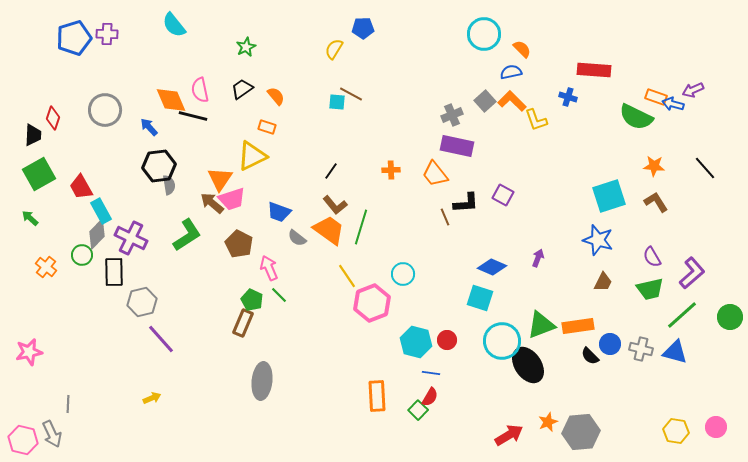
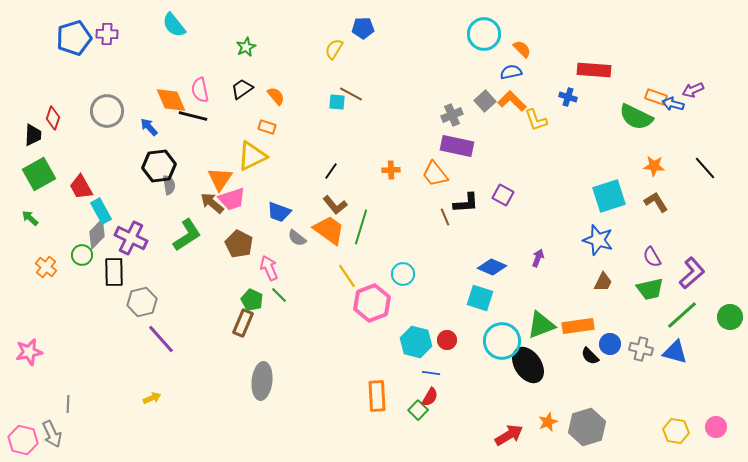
gray circle at (105, 110): moved 2 px right, 1 px down
gray hexagon at (581, 432): moved 6 px right, 5 px up; rotated 12 degrees counterclockwise
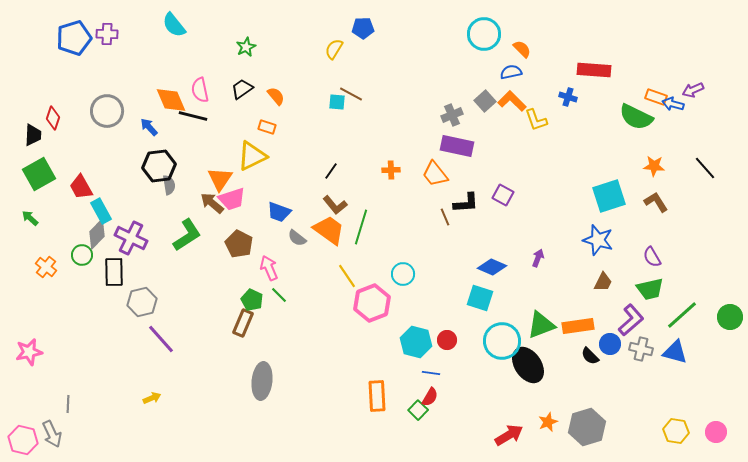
purple L-shape at (692, 273): moved 61 px left, 47 px down
pink circle at (716, 427): moved 5 px down
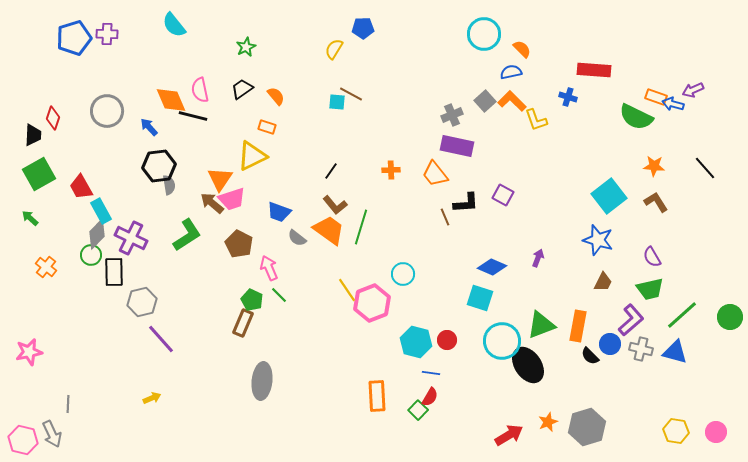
cyan square at (609, 196): rotated 20 degrees counterclockwise
green circle at (82, 255): moved 9 px right
yellow line at (347, 276): moved 14 px down
orange rectangle at (578, 326): rotated 72 degrees counterclockwise
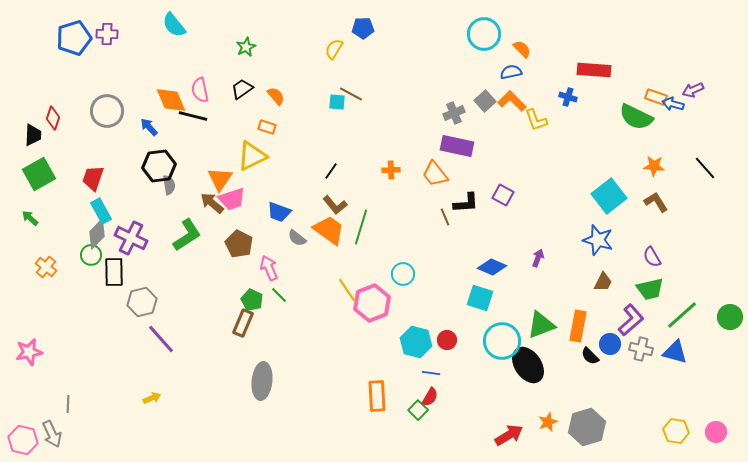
gray cross at (452, 115): moved 2 px right, 2 px up
red trapezoid at (81, 187): moved 12 px right, 9 px up; rotated 48 degrees clockwise
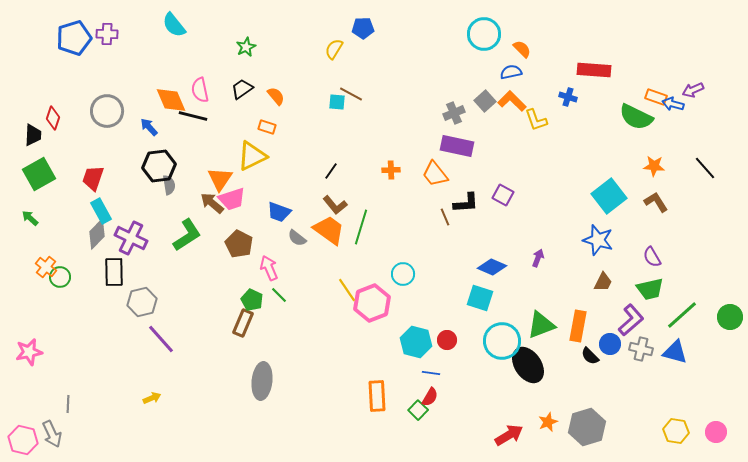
green circle at (91, 255): moved 31 px left, 22 px down
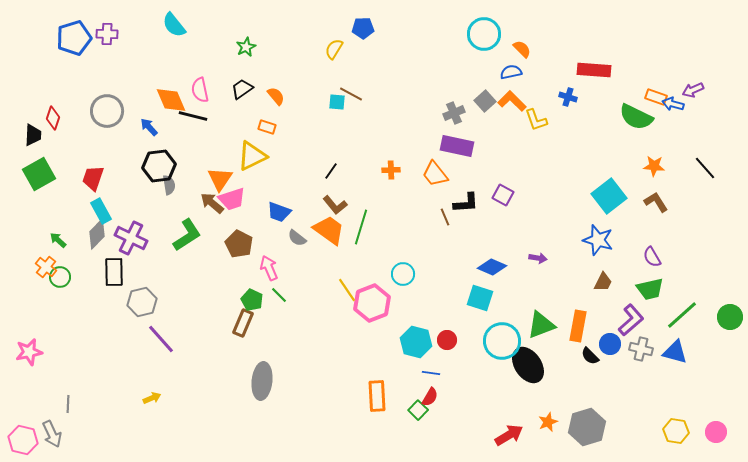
green arrow at (30, 218): moved 28 px right, 22 px down
purple arrow at (538, 258): rotated 78 degrees clockwise
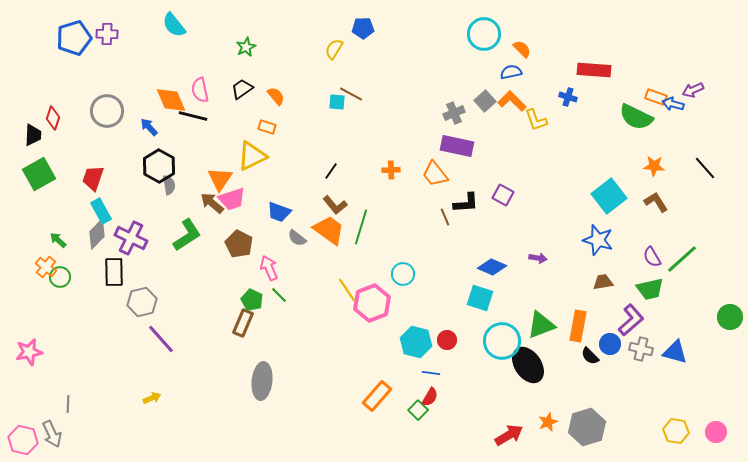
black hexagon at (159, 166): rotated 24 degrees counterclockwise
brown trapezoid at (603, 282): rotated 125 degrees counterclockwise
green line at (682, 315): moved 56 px up
orange rectangle at (377, 396): rotated 44 degrees clockwise
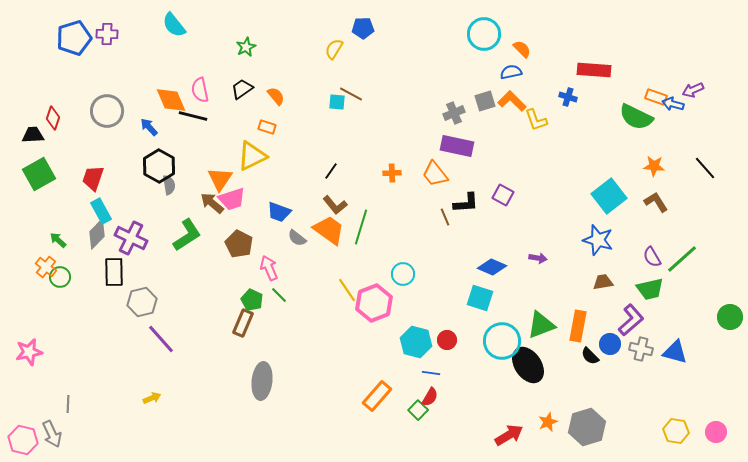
gray square at (485, 101): rotated 25 degrees clockwise
black trapezoid at (33, 135): rotated 95 degrees counterclockwise
orange cross at (391, 170): moved 1 px right, 3 px down
pink hexagon at (372, 303): moved 2 px right
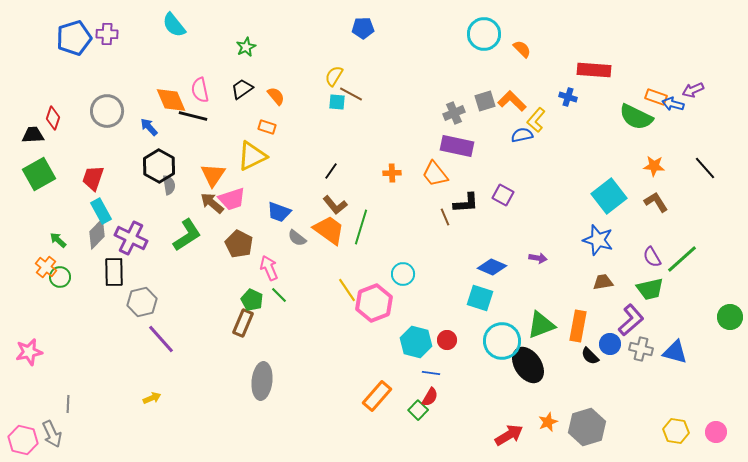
yellow semicircle at (334, 49): moved 27 px down
blue semicircle at (511, 72): moved 11 px right, 63 px down
yellow L-shape at (536, 120): rotated 60 degrees clockwise
orange triangle at (220, 179): moved 7 px left, 4 px up
